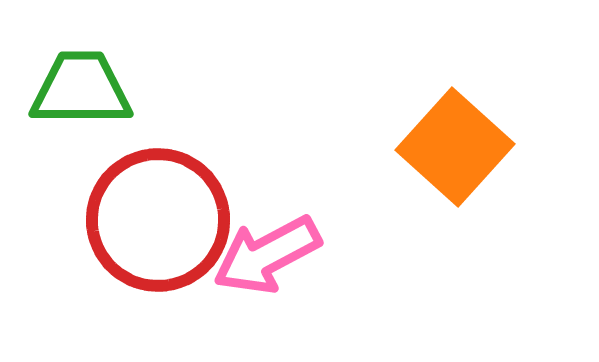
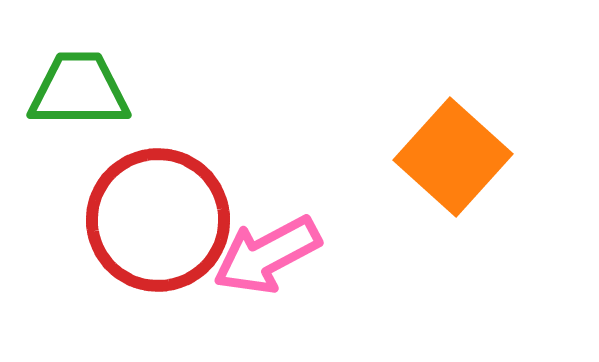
green trapezoid: moved 2 px left, 1 px down
orange square: moved 2 px left, 10 px down
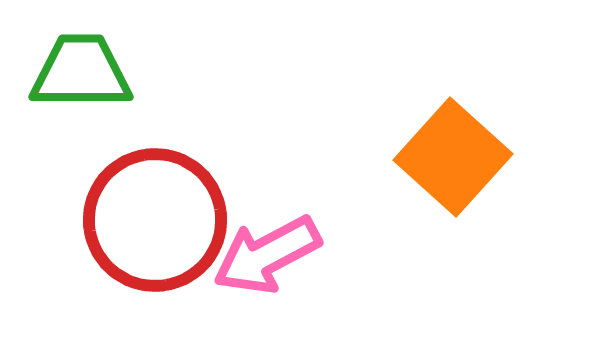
green trapezoid: moved 2 px right, 18 px up
red circle: moved 3 px left
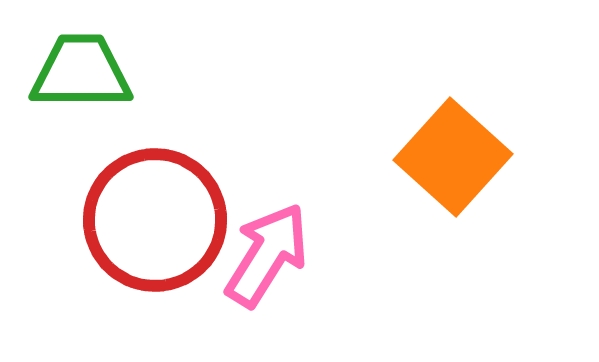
pink arrow: rotated 150 degrees clockwise
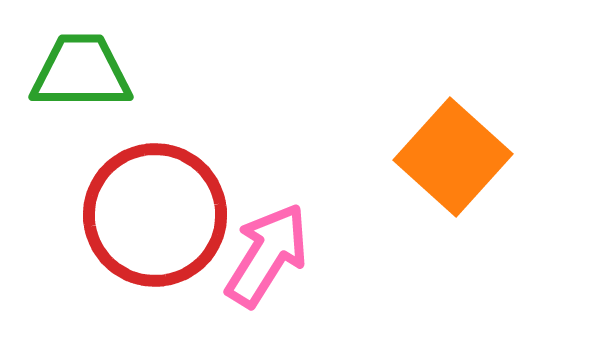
red circle: moved 5 px up
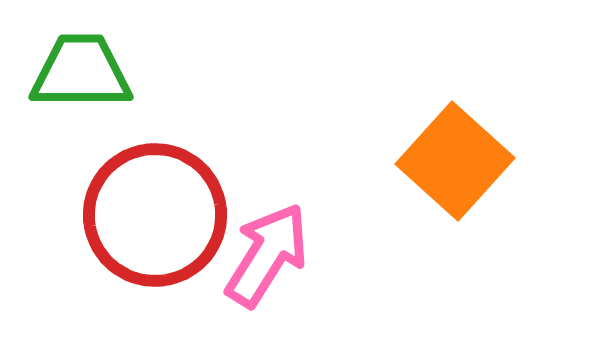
orange square: moved 2 px right, 4 px down
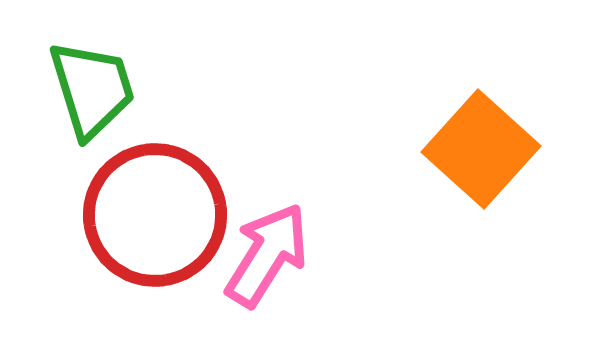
green trapezoid: moved 11 px right, 17 px down; rotated 73 degrees clockwise
orange square: moved 26 px right, 12 px up
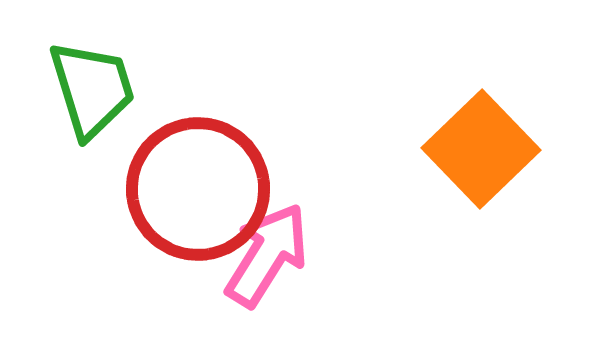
orange square: rotated 4 degrees clockwise
red circle: moved 43 px right, 26 px up
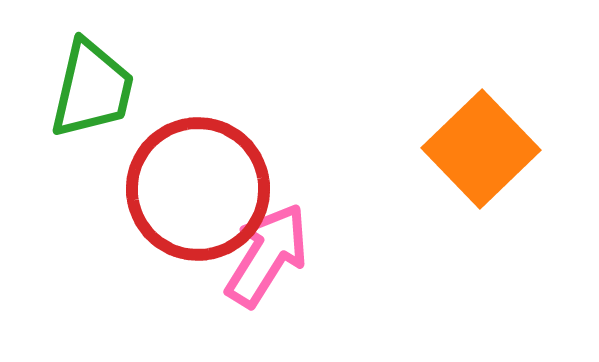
green trapezoid: rotated 30 degrees clockwise
